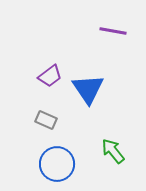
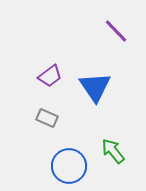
purple line: moved 3 px right; rotated 36 degrees clockwise
blue triangle: moved 7 px right, 2 px up
gray rectangle: moved 1 px right, 2 px up
blue circle: moved 12 px right, 2 px down
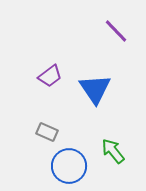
blue triangle: moved 2 px down
gray rectangle: moved 14 px down
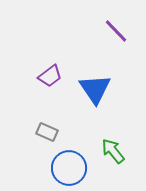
blue circle: moved 2 px down
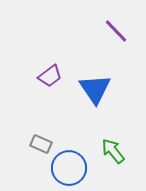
gray rectangle: moved 6 px left, 12 px down
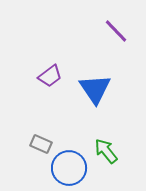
green arrow: moved 7 px left
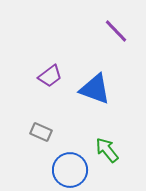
blue triangle: rotated 36 degrees counterclockwise
gray rectangle: moved 12 px up
green arrow: moved 1 px right, 1 px up
blue circle: moved 1 px right, 2 px down
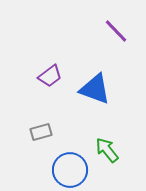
gray rectangle: rotated 40 degrees counterclockwise
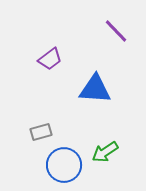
purple trapezoid: moved 17 px up
blue triangle: rotated 16 degrees counterclockwise
green arrow: moved 2 px left, 2 px down; rotated 84 degrees counterclockwise
blue circle: moved 6 px left, 5 px up
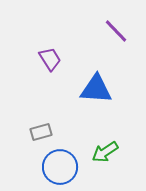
purple trapezoid: rotated 85 degrees counterclockwise
blue triangle: moved 1 px right
blue circle: moved 4 px left, 2 px down
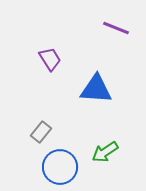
purple line: moved 3 px up; rotated 24 degrees counterclockwise
gray rectangle: rotated 35 degrees counterclockwise
